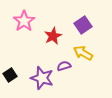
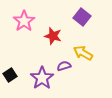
purple square: moved 1 px left, 8 px up; rotated 18 degrees counterclockwise
red star: rotated 30 degrees counterclockwise
purple star: rotated 20 degrees clockwise
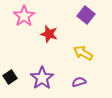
purple square: moved 4 px right, 2 px up
pink star: moved 5 px up
red star: moved 4 px left, 2 px up
purple semicircle: moved 15 px right, 16 px down
black square: moved 2 px down
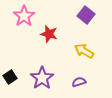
yellow arrow: moved 1 px right, 2 px up
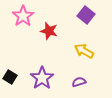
pink star: moved 1 px left
red star: moved 3 px up
black square: rotated 24 degrees counterclockwise
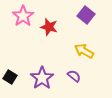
red star: moved 4 px up
purple semicircle: moved 5 px left, 6 px up; rotated 56 degrees clockwise
